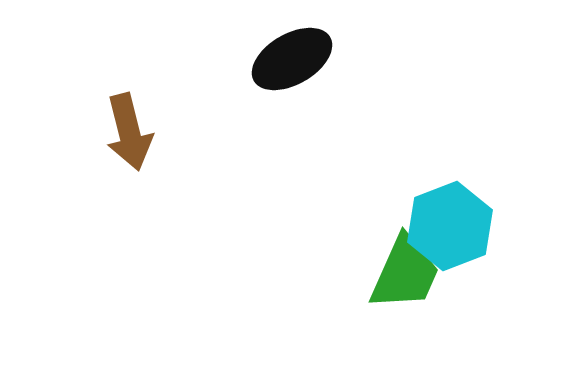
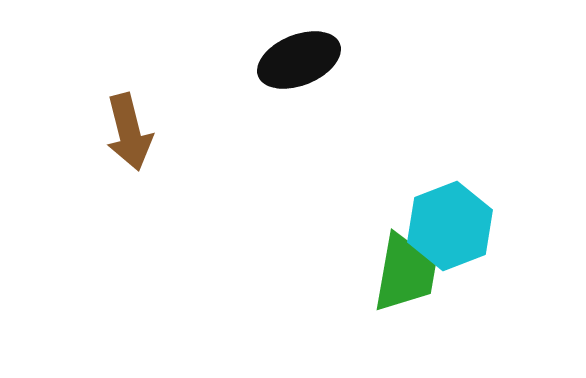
black ellipse: moved 7 px right, 1 px down; rotated 8 degrees clockwise
green trapezoid: rotated 14 degrees counterclockwise
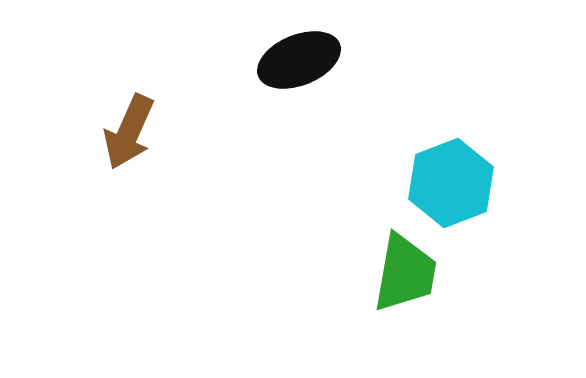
brown arrow: rotated 38 degrees clockwise
cyan hexagon: moved 1 px right, 43 px up
